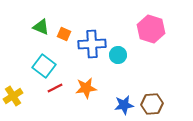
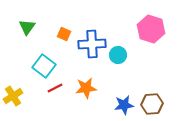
green triangle: moved 14 px left; rotated 42 degrees clockwise
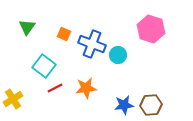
blue cross: rotated 24 degrees clockwise
yellow cross: moved 3 px down
brown hexagon: moved 1 px left, 1 px down
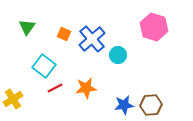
pink hexagon: moved 3 px right, 2 px up
blue cross: moved 5 px up; rotated 28 degrees clockwise
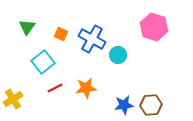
orange square: moved 3 px left
blue cross: rotated 20 degrees counterclockwise
cyan square: moved 1 px left, 4 px up; rotated 15 degrees clockwise
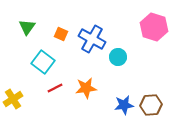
cyan circle: moved 2 px down
cyan square: rotated 15 degrees counterclockwise
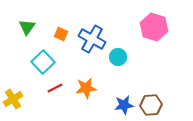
cyan square: rotated 10 degrees clockwise
